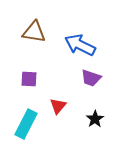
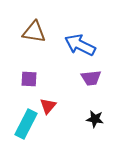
purple trapezoid: rotated 25 degrees counterclockwise
red triangle: moved 10 px left
black star: rotated 30 degrees counterclockwise
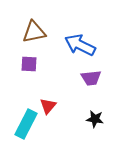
brown triangle: rotated 20 degrees counterclockwise
purple square: moved 15 px up
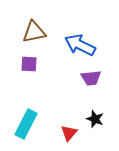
red triangle: moved 21 px right, 27 px down
black star: rotated 12 degrees clockwise
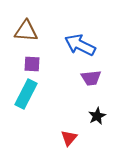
brown triangle: moved 8 px left, 1 px up; rotated 15 degrees clockwise
purple square: moved 3 px right
black star: moved 2 px right, 3 px up; rotated 24 degrees clockwise
cyan rectangle: moved 30 px up
red triangle: moved 5 px down
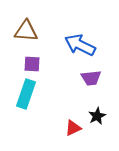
cyan rectangle: rotated 8 degrees counterclockwise
red triangle: moved 4 px right, 10 px up; rotated 24 degrees clockwise
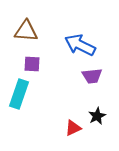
purple trapezoid: moved 1 px right, 2 px up
cyan rectangle: moved 7 px left
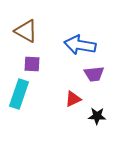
brown triangle: rotated 25 degrees clockwise
blue arrow: rotated 16 degrees counterclockwise
purple trapezoid: moved 2 px right, 2 px up
black star: rotated 30 degrees clockwise
red triangle: moved 29 px up
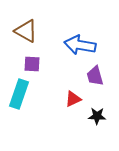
purple trapezoid: moved 1 px right, 2 px down; rotated 80 degrees clockwise
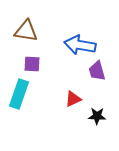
brown triangle: rotated 20 degrees counterclockwise
purple trapezoid: moved 2 px right, 5 px up
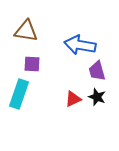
black star: moved 19 px up; rotated 18 degrees clockwise
